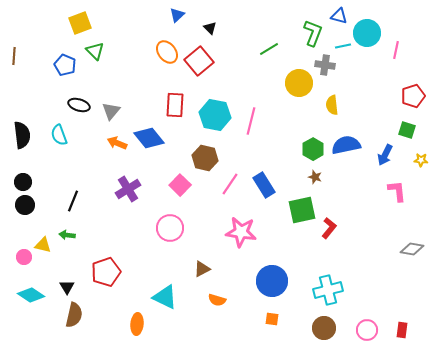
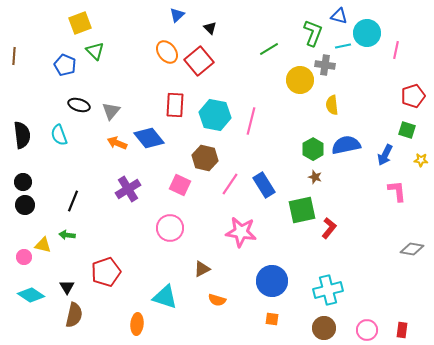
yellow circle at (299, 83): moved 1 px right, 3 px up
pink square at (180, 185): rotated 20 degrees counterclockwise
cyan triangle at (165, 297): rotated 8 degrees counterclockwise
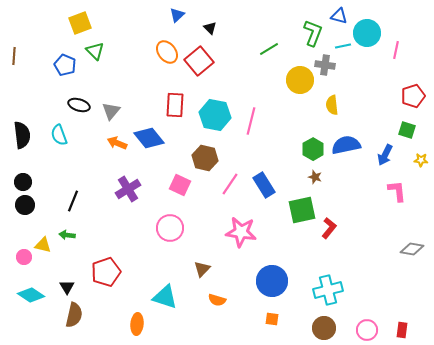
brown triangle at (202, 269): rotated 18 degrees counterclockwise
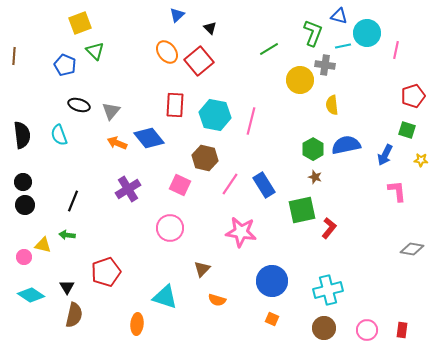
orange square at (272, 319): rotated 16 degrees clockwise
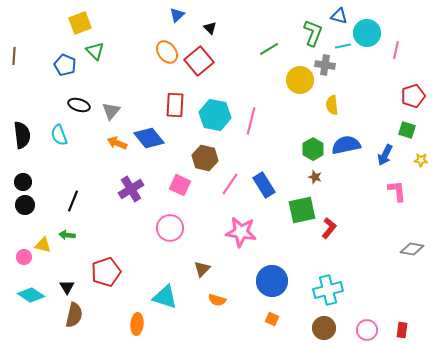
purple cross at (128, 189): moved 3 px right
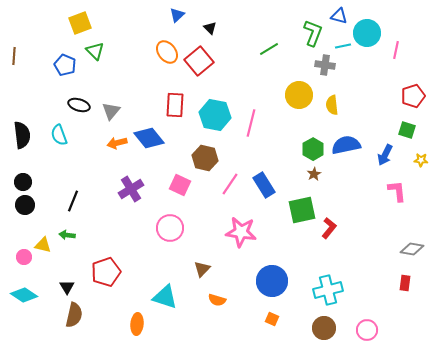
yellow circle at (300, 80): moved 1 px left, 15 px down
pink line at (251, 121): moved 2 px down
orange arrow at (117, 143): rotated 36 degrees counterclockwise
brown star at (315, 177): moved 1 px left, 3 px up; rotated 24 degrees clockwise
cyan diamond at (31, 295): moved 7 px left
red rectangle at (402, 330): moved 3 px right, 47 px up
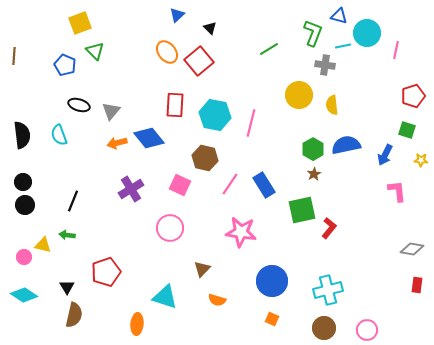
red rectangle at (405, 283): moved 12 px right, 2 px down
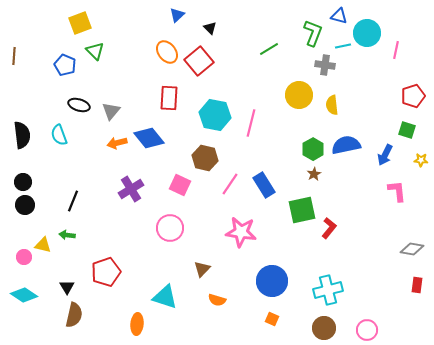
red rectangle at (175, 105): moved 6 px left, 7 px up
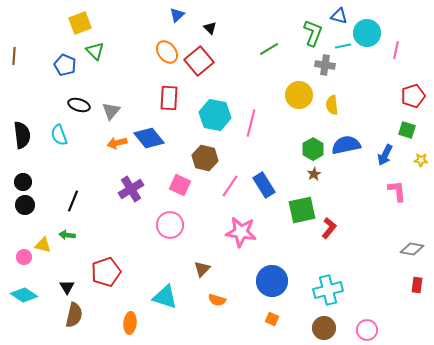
pink line at (230, 184): moved 2 px down
pink circle at (170, 228): moved 3 px up
orange ellipse at (137, 324): moved 7 px left, 1 px up
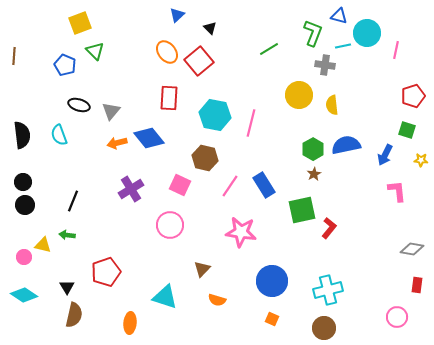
pink circle at (367, 330): moved 30 px right, 13 px up
